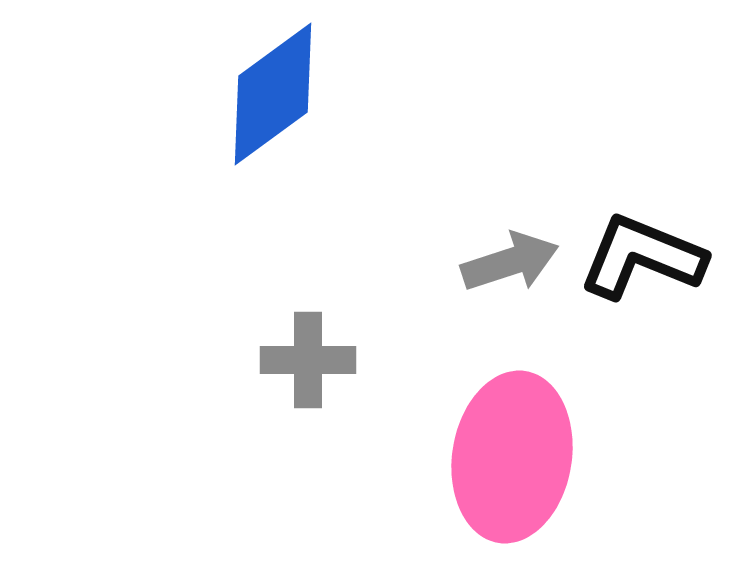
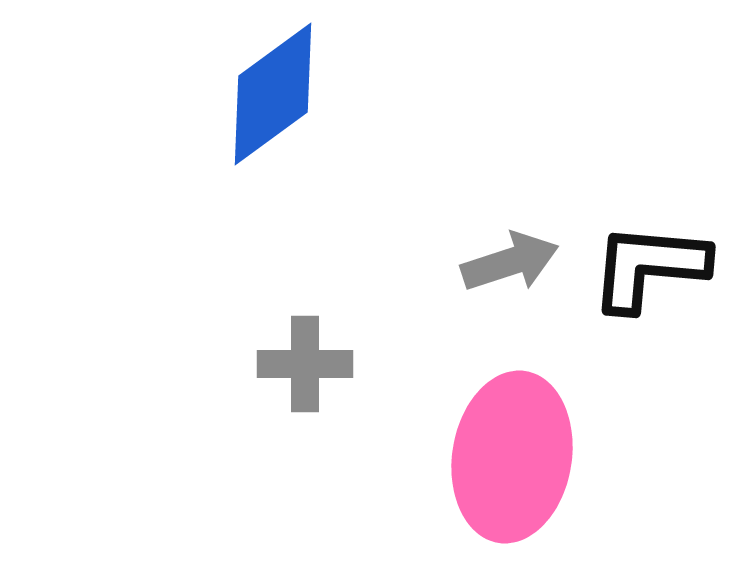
black L-shape: moved 7 px right, 10 px down; rotated 17 degrees counterclockwise
gray cross: moved 3 px left, 4 px down
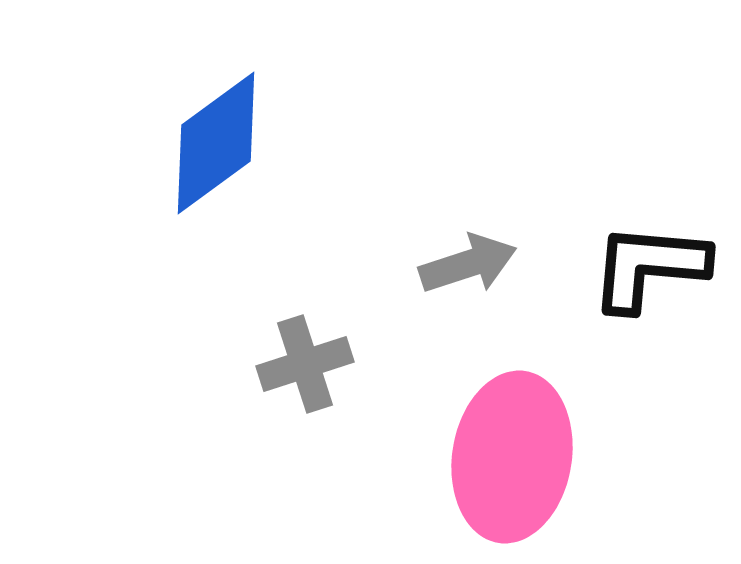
blue diamond: moved 57 px left, 49 px down
gray arrow: moved 42 px left, 2 px down
gray cross: rotated 18 degrees counterclockwise
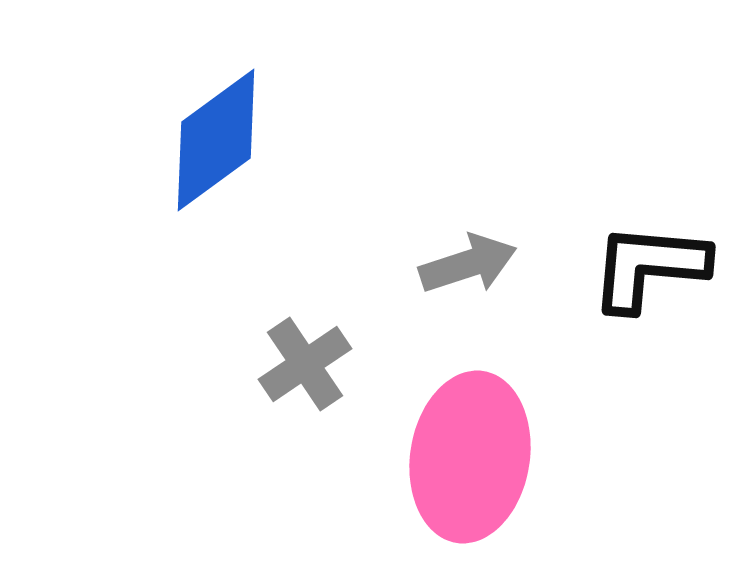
blue diamond: moved 3 px up
gray cross: rotated 16 degrees counterclockwise
pink ellipse: moved 42 px left
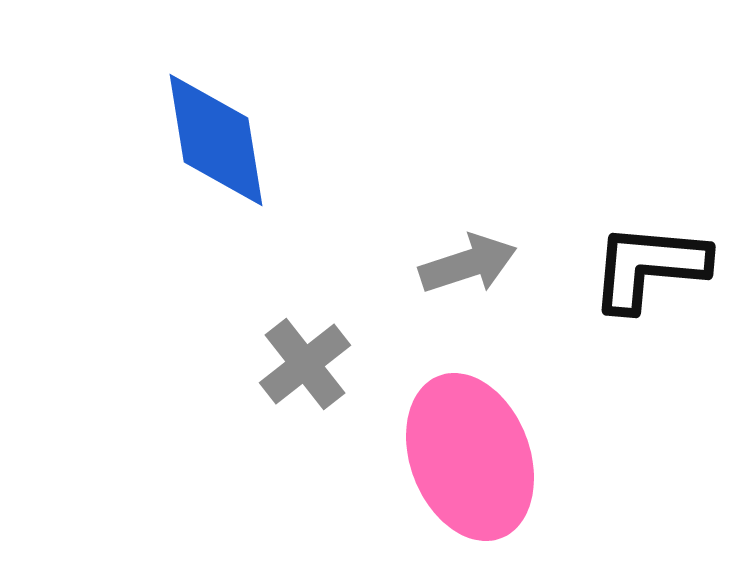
blue diamond: rotated 63 degrees counterclockwise
gray cross: rotated 4 degrees counterclockwise
pink ellipse: rotated 30 degrees counterclockwise
